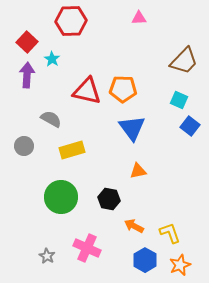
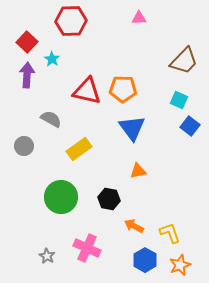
yellow rectangle: moved 7 px right, 1 px up; rotated 20 degrees counterclockwise
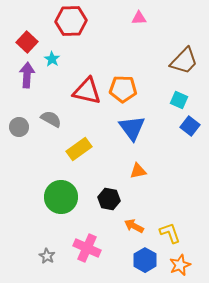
gray circle: moved 5 px left, 19 px up
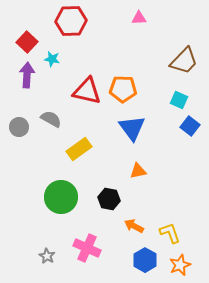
cyan star: rotated 21 degrees counterclockwise
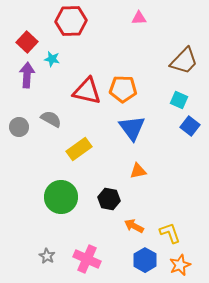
pink cross: moved 11 px down
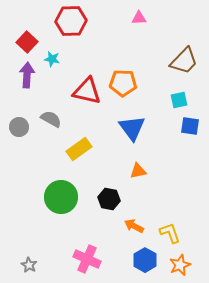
orange pentagon: moved 6 px up
cyan square: rotated 36 degrees counterclockwise
blue square: rotated 30 degrees counterclockwise
gray star: moved 18 px left, 9 px down
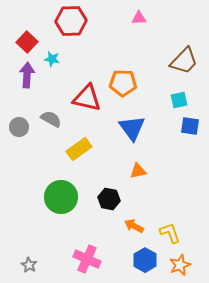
red triangle: moved 7 px down
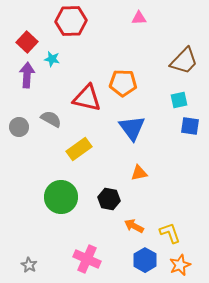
orange triangle: moved 1 px right, 2 px down
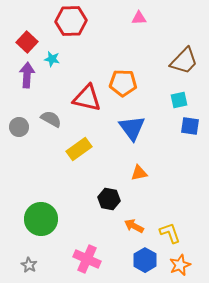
green circle: moved 20 px left, 22 px down
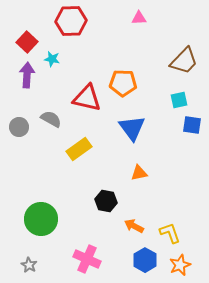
blue square: moved 2 px right, 1 px up
black hexagon: moved 3 px left, 2 px down
